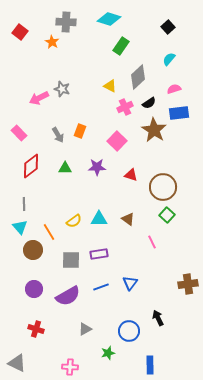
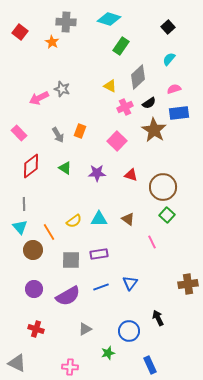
purple star at (97, 167): moved 6 px down
green triangle at (65, 168): rotated 32 degrees clockwise
blue rectangle at (150, 365): rotated 24 degrees counterclockwise
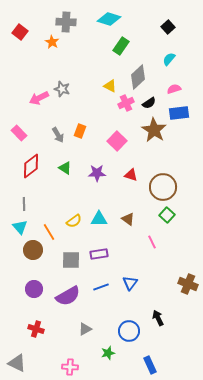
pink cross at (125, 107): moved 1 px right, 4 px up
brown cross at (188, 284): rotated 30 degrees clockwise
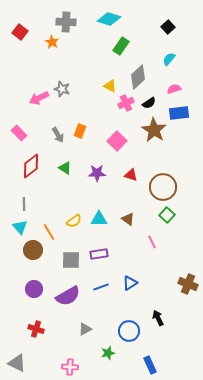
blue triangle at (130, 283): rotated 21 degrees clockwise
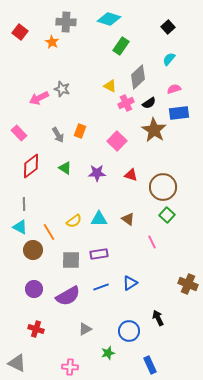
cyan triangle at (20, 227): rotated 21 degrees counterclockwise
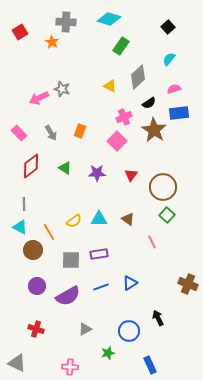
red square at (20, 32): rotated 21 degrees clockwise
pink cross at (126, 103): moved 2 px left, 14 px down
gray arrow at (58, 135): moved 7 px left, 2 px up
red triangle at (131, 175): rotated 48 degrees clockwise
purple circle at (34, 289): moved 3 px right, 3 px up
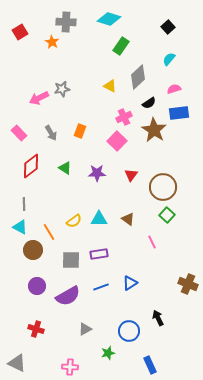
gray star at (62, 89): rotated 28 degrees counterclockwise
